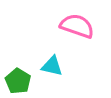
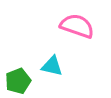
green pentagon: rotated 20 degrees clockwise
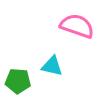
green pentagon: rotated 25 degrees clockwise
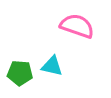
green pentagon: moved 2 px right, 8 px up
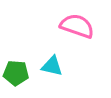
green pentagon: moved 4 px left
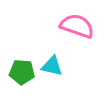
green pentagon: moved 6 px right, 1 px up
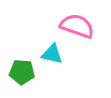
cyan triangle: moved 12 px up
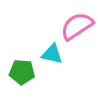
pink semicircle: rotated 52 degrees counterclockwise
